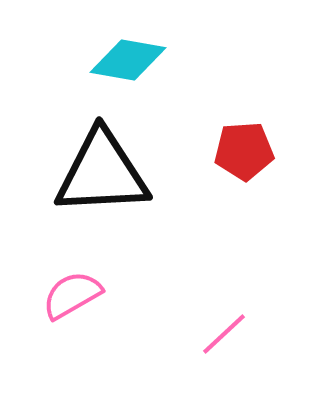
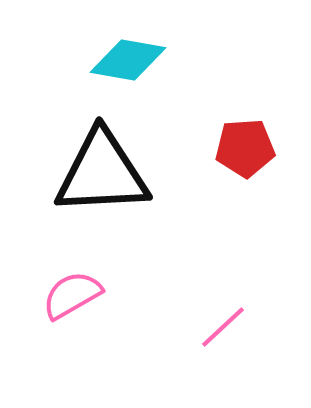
red pentagon: moved 1 px right, 3 px up
pink line: moved 1 px left, 7 px up
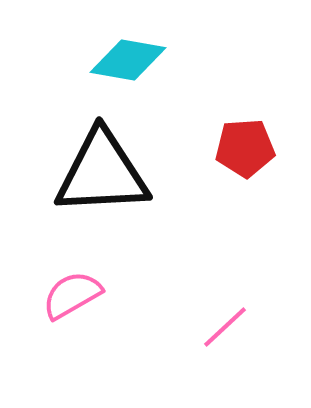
pink line: moved 2 px right
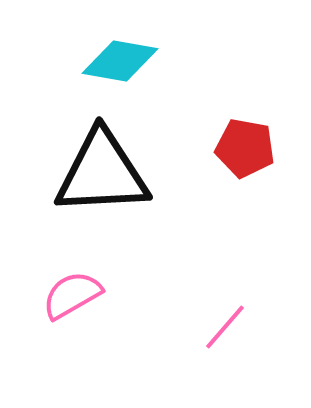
cyan diamond: moved 8 px left, 1 px down
red pentagon: rotated 14 degrees clockwise
pink line: rotated 6 degrees counterclockwise
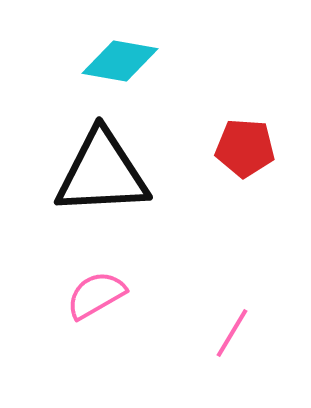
red pentagon: rotated 6 degrees counterclockwise
pink semicircle: moved 24 px right
pink line: moved 7 px right, 6 px down; rotated 10 degrees counterclockwise
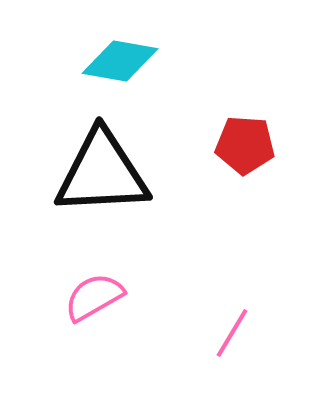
red pentagon: moved 3 px up
pink semicircle: moved 2 px left, 2 px down
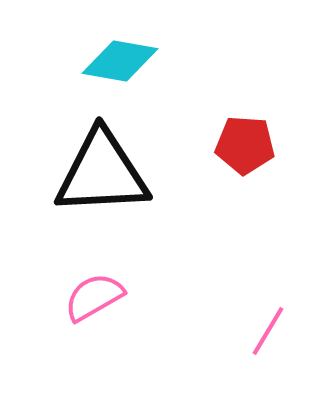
pink line: moved 36 px right, 2 px up
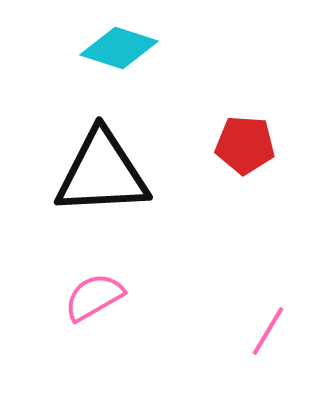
cyan diamond: moved 1 px left, 13 px up; rotated 8 degrees clockwise
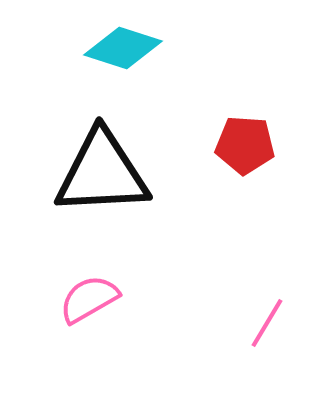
cyan diamond: moved 4 px right
pink semicircle: moved 5 px left, 2 px down
pink line: moved 1 px left, 8 px up
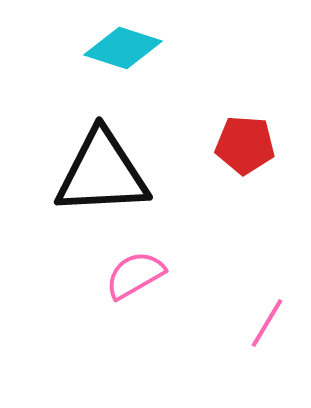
pink semicircle: moved 46 px right, 24 px up
